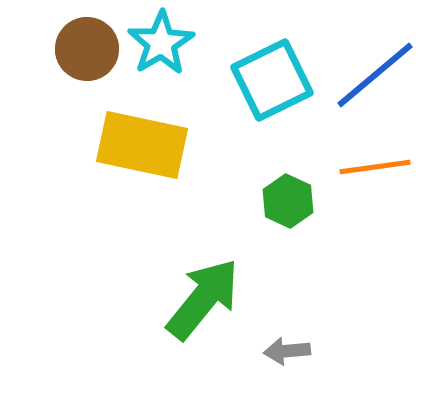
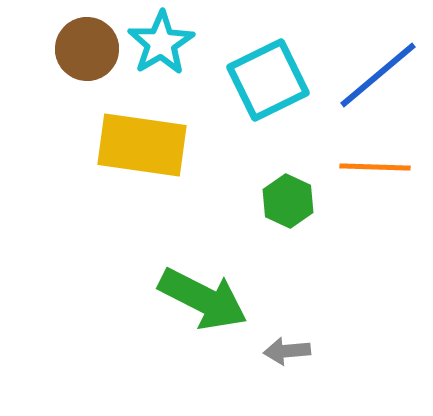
blue line: moved 3 px right
cyan square: moved 4 px left
yellow rectangle: rotated 4 degrees counterclockwise
orange line: rotated 10 degrees clockwise
green arrow: rotated 78 degrees clockwise
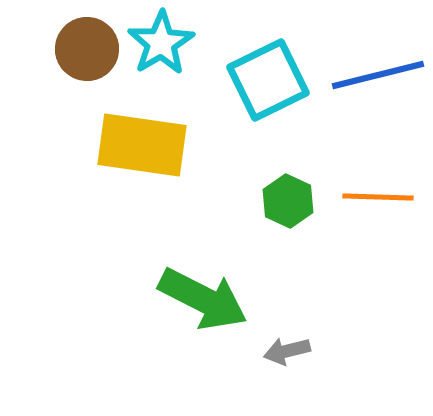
blue line: rotated 26 degrees clockwise
orange line: moved 3 px right, 30 px down
gray arrow: rotated 9 degrees counterclockwise
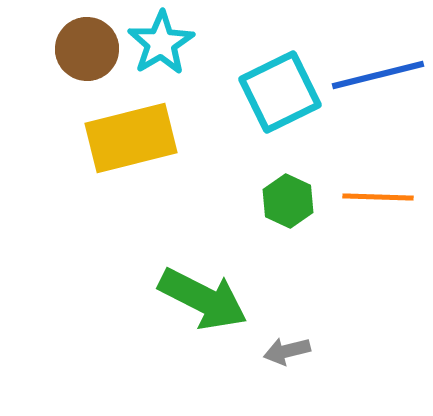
cyan square: moved 12 px right, 12 px down
yellow rectangle: moved 11 px left, 7 px up; rotated 22 degrees counterclockwise
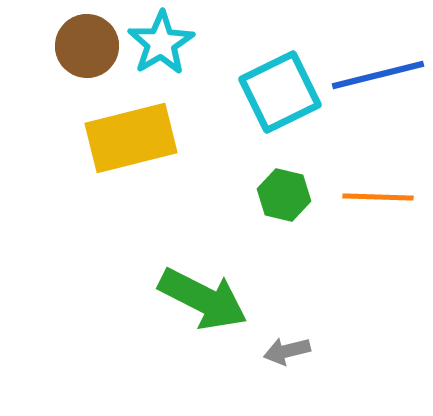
brown circle: moved 3 px up
green hexagon: moved 4 px left, 6 px up; rotated 12 degrees counterclockwise
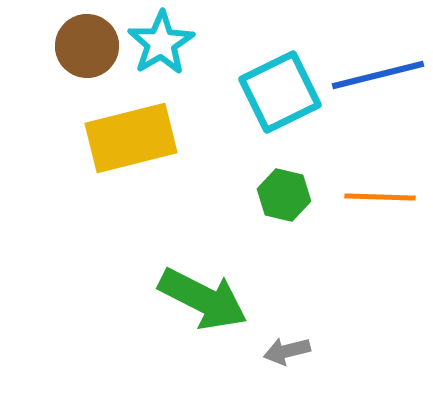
orange line: moved 2 px right
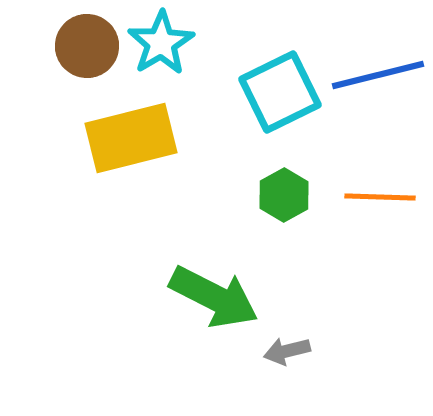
green hexagon: rotated 18 degrees clockwise
green arrow: moved 11 px right, 2 px up
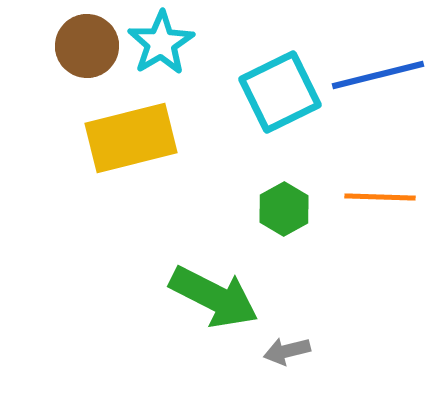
green hexagon: moved 14 px down
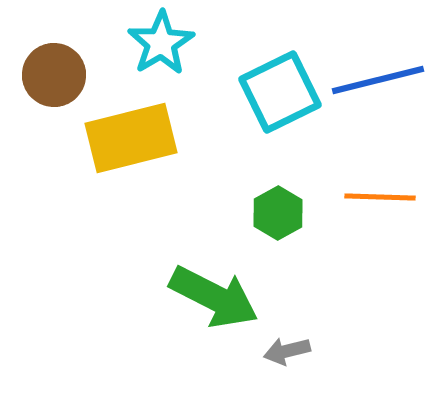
brown circle: moved 33 px left, 29 px down
blue line: moved 5 px down
green hexagon: moved 6 px left, 4 px down
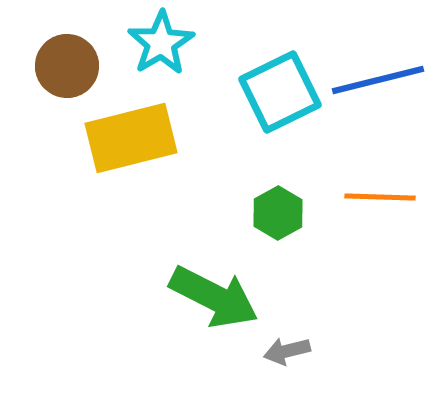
brown circle: moved 13 px right, 9 px up
